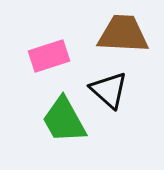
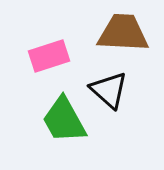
brown trapezoid: moved 1 px up
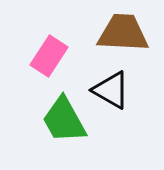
pink rectangle: rotated 39 degrees counterclockwise
black triangle: moved 2 px right; rotated 12 degrees counterclockwise
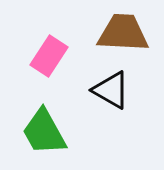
green trapezoid: moved 20 px left, 12 px down
